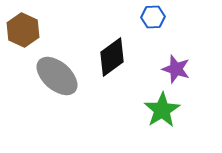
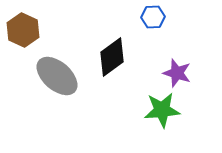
purple star: moved 1 px right, 4 px down
green star: rotated 27 degrees clockwise
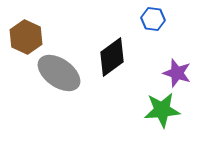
blue hexagon: moved 2 px down; rotated 10 degrees clockwise
brown hexagon: moved 3 px right, 7 px down
gray ellipse: moved 2 px right, 3 px up; rotated 6 degrees counterclockwise
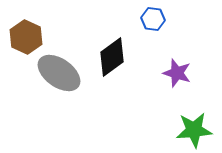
green star: moved 32 px right, 20 px down
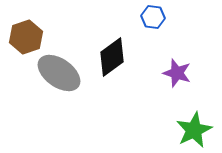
blue hexagon: moved 2 px up
brown hexagon: rotated 16 degrees clockwise
green star: rotated 21 degrees counterclockwise
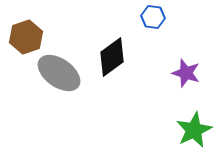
purple star: moved 9 px right
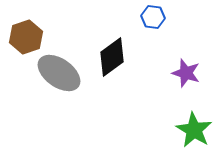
green star: rotated 15 degrees counterclockwise
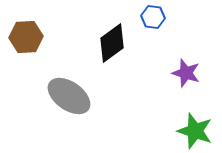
brown hexagon: rotated 16 degrees clockwise
black diamond: moved 14 px up
gray ellipse: moved 10 px right, 23 px down
green star: moved 1 px right, 1 px down; rotated 12 degrees counterclockwise
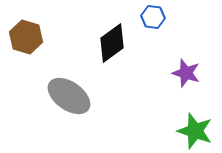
brown hexagon: rotated 20 degrees clockwise
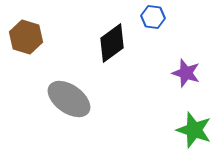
gray ellipse: moved 3 px down
green star: moved 1 px left, 1 px up
